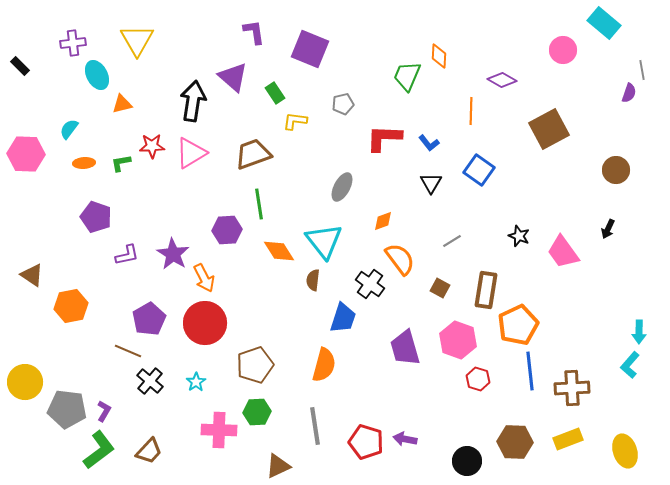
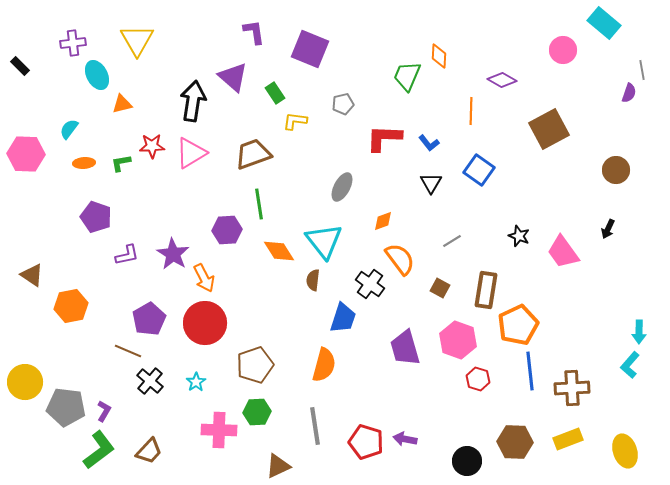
gray pentagon at (67, 409): moved 1 px left, 2 px up
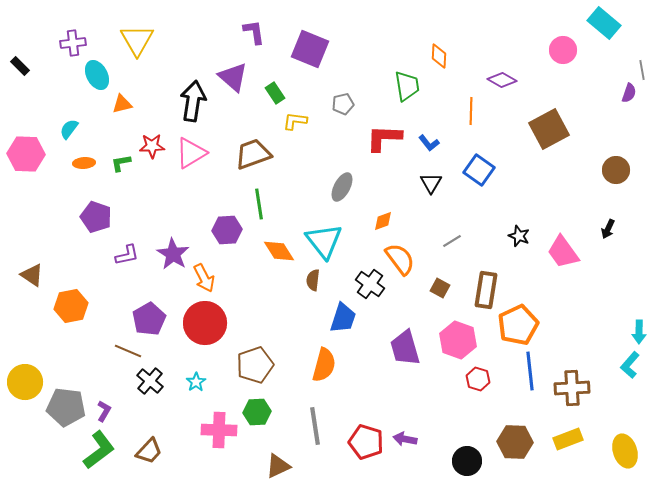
green trapezoid at (407, 76): moved 10 px down; rotated 148 degrees clockwise
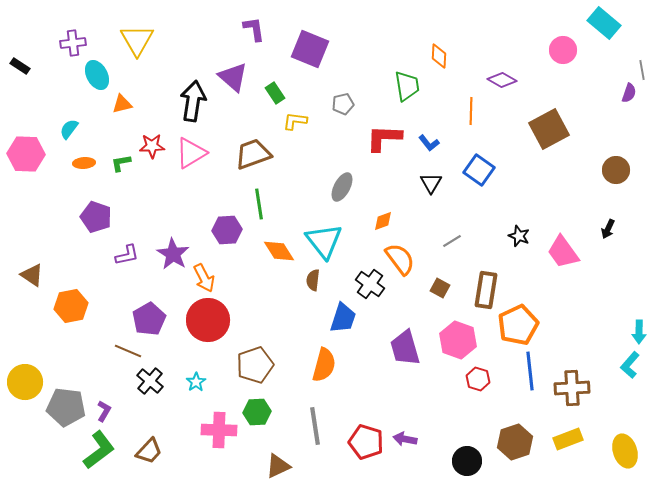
purple L-shape at (254, 32): moved 3 px up
black rectangle at (20, 66): rotated 12 degrees counterclockwise
red circle at (205, 323): moved 3 px right, 3 px up
brown hexagon at (515, 442): rotated 20 degrees counterclockwise
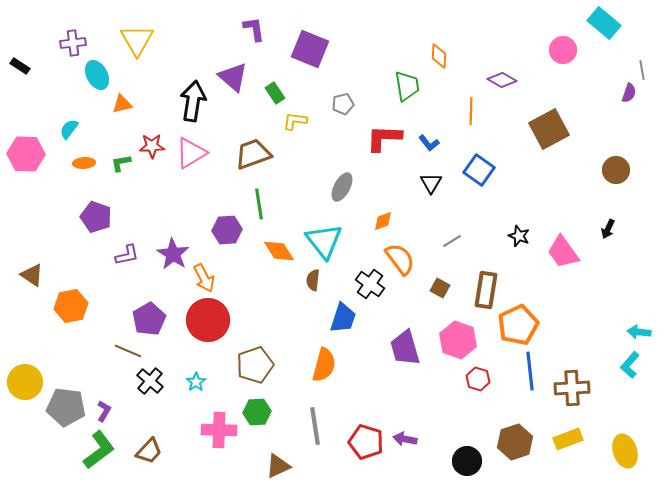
cyan arrow at (639, 332): rotated 95 degrees clockwise
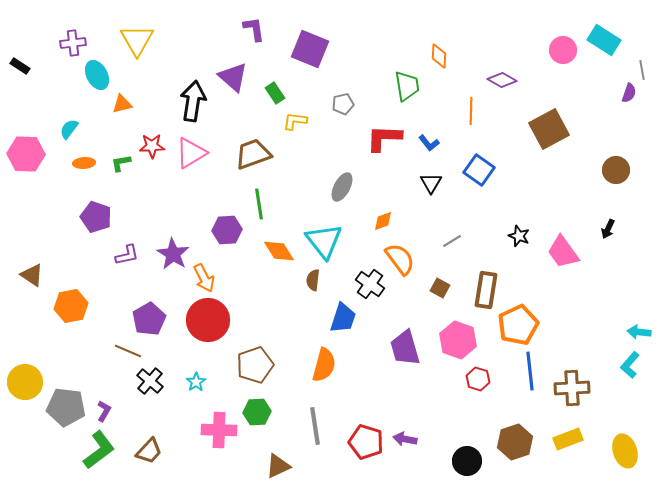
cyan rectangle at (604, 23): moved 17 px down; rotated 8 degrees counterclockwise
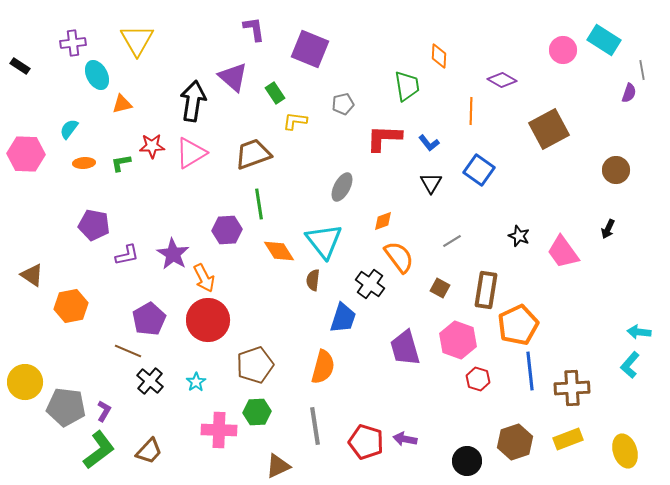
purple pentagon at (96, 217): moved 2 px left, 8 px down; rotated 8 degrees counterclockwise
orange semicircle at (400, 259): moved 1 px left, 2 px up
orange semicircle at (324, 365): moved 1 px left, 2 px down
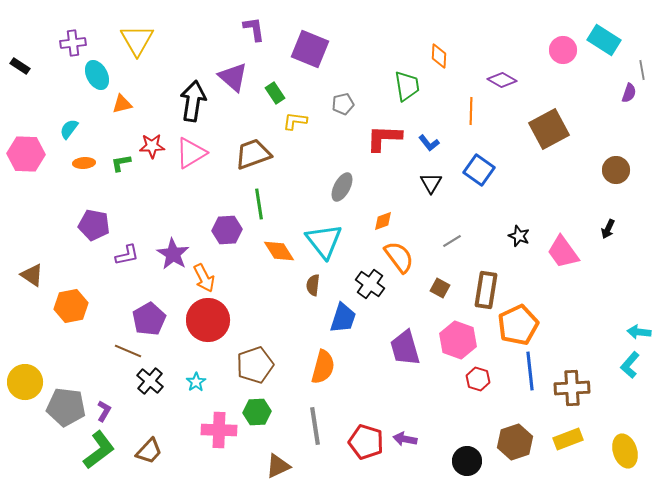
brown semicircle at (313, 280): moved 5 px down
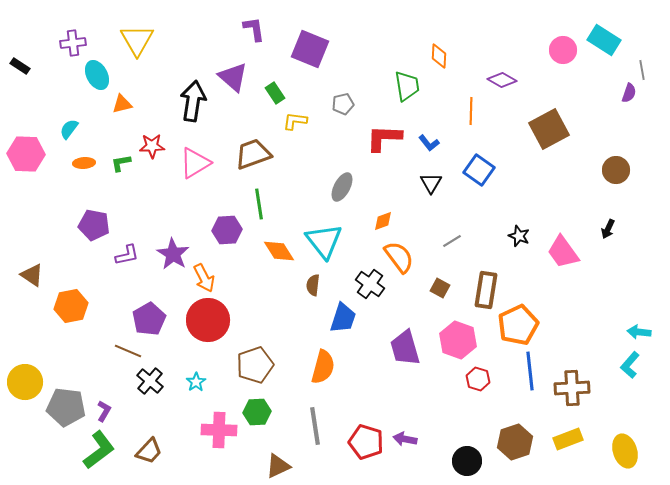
pink triangle at (191, 153): moved 4 px right, 10 px down
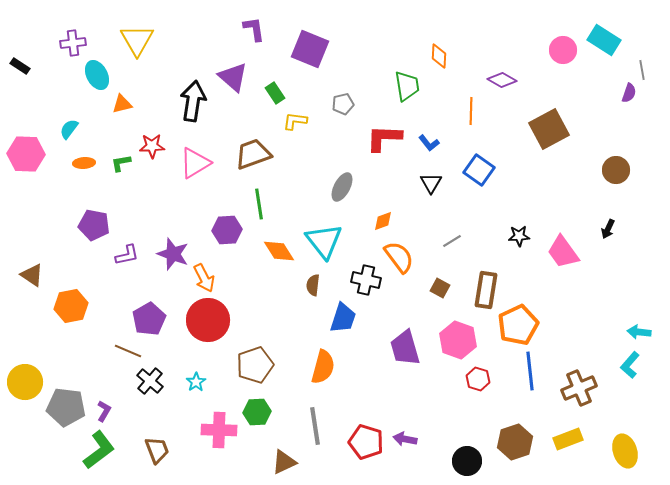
black star at (519, 236): rotated 25 degrees counterclockwise
purple star at (173, 254): rotated 12 degrees counterclockwise
black cross at (370, 284): moved 4 px left, 4 px up; rotated 24 degrees counterclockwise
brown cross at (572, 388): moved 7 px right; rotated 20 degrees counterclockwise
brown trapezoid at (149, 451): moved 8 px right, 1 px up; rotated 64 degrees counterclockwise
brown triangle at (278, 466): moved 6 px right, 4 px up
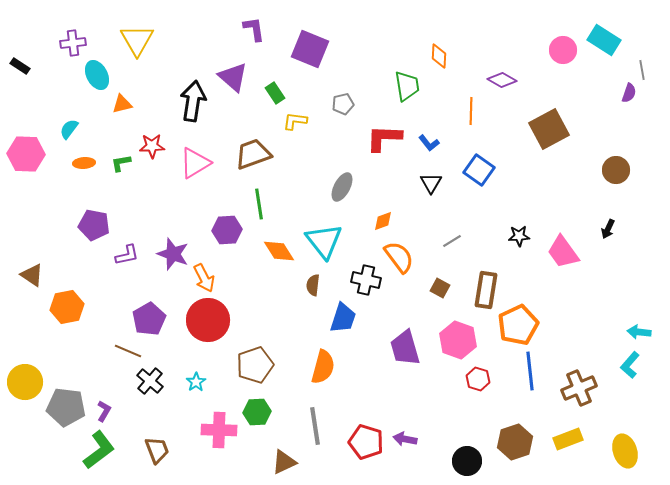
orange hexagon at (71, 306): moved 4 px left, 1 px down
